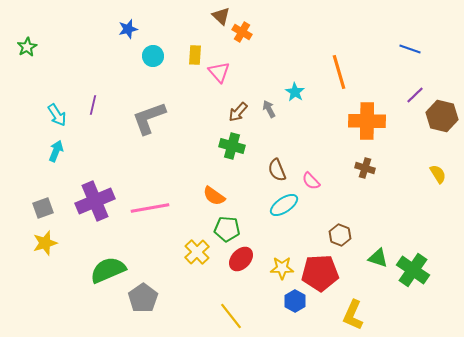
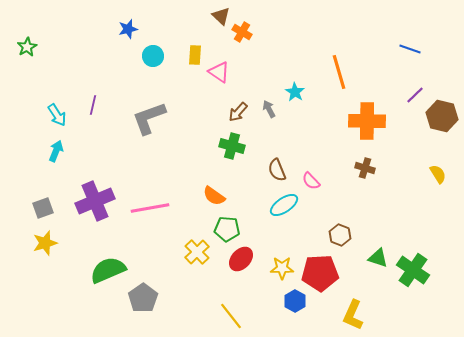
pink triangle at (219, 72): rotated 15 degrees counterclockwise
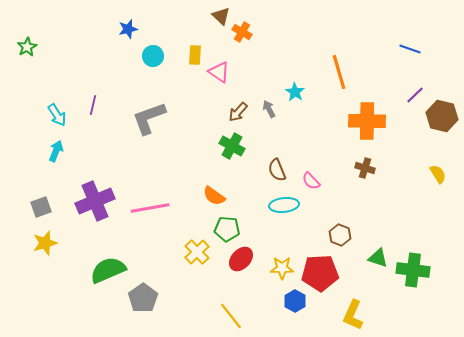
green cross at (232, 146): rotated 15 degrees clockwise
cyan ellipse at (284, 205): rotated 28 degrees clockwise
gray square at (43, 208): moved 2 px left, 1 px up
green cross at (413, 270): rotated 28 degrees counterclockwise
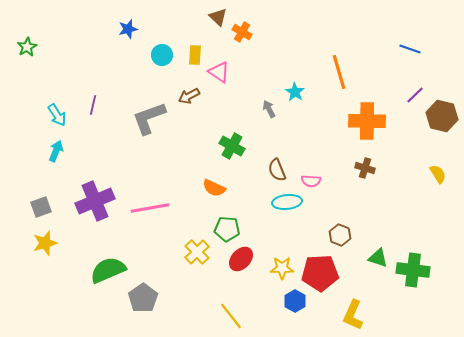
brown triangle at (221, 16): moved 3 px left, 1 px down
cyan circle at (153, 56): moved 9 px right, 1 px up
brown arrow at (238, 112): moved 49 px left, 16 px up; rotated 20 degrees clockwise
pink semicircle at (311, 181): rotated 42 degrees counterclockwise
orange semicircle at (214, 196): moved 8 px up; rotated 10 degrees counterclockwise
cyan ellipse at (284, 205): moved 3 px right, 3 px up
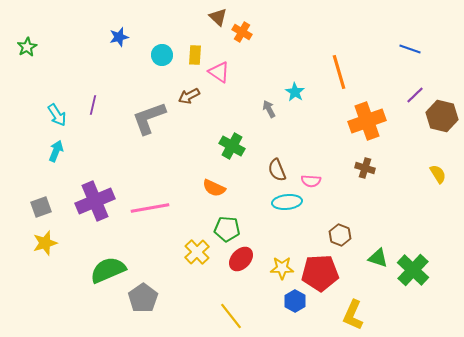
blue star at (128, 29): moved 9 px left, 8 px down
orange cross at (367, 121): rotated 21 degrees counterclockwise
green cross at (413, 270): rotated 36 degrees clockwise
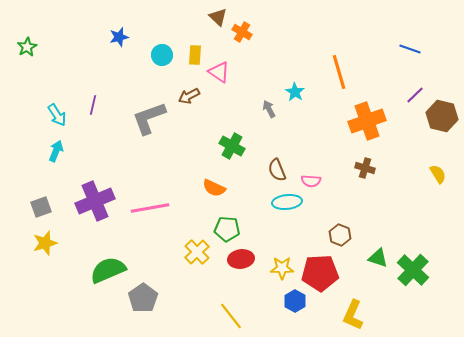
red ellipse at (241, 259): rotated 40 degrees clockwise
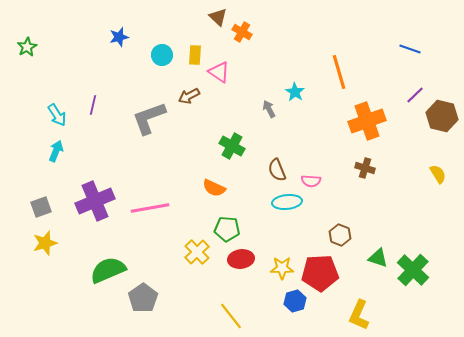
blue hexagon at (295, 301): rotated 15 degrees clockwise
yellow L-shape at (353, 315): moved 6 px right
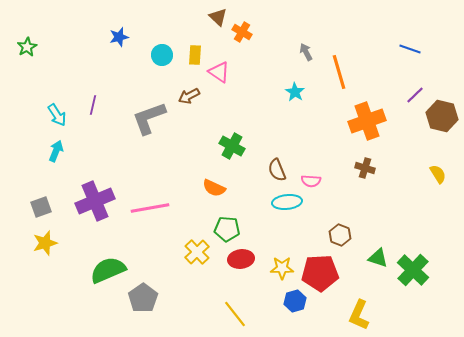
gray arrow at (269, 109): moved 37 px right, 57 px up
yellow line at (231, 316): moved 4 px right, 2 px up
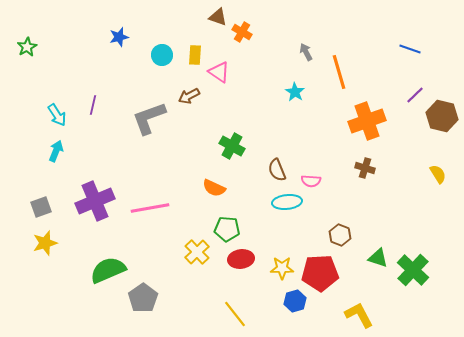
brown triangle at (218, 17): rotated 24 degrees counterclockwise
yellow L-shape at (359, 315): rotated 128 degrees clockwise
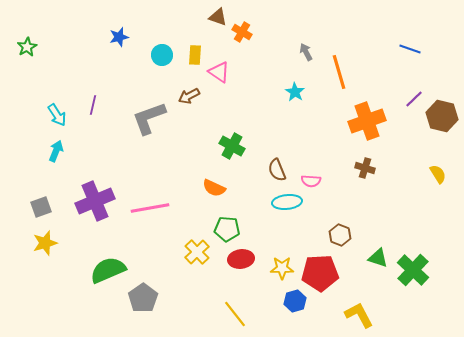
purple line at (415, 95): moved 1 px left, 4 px down
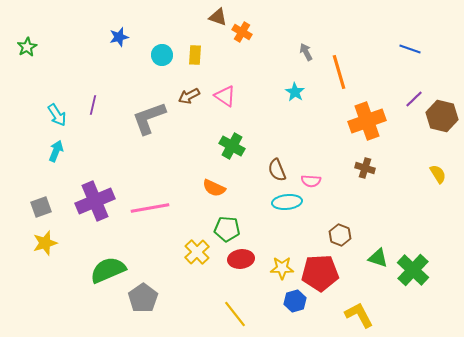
pink triangle at (219, 72): moved 6 px right, 24 px down
